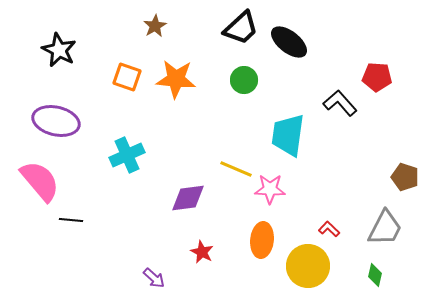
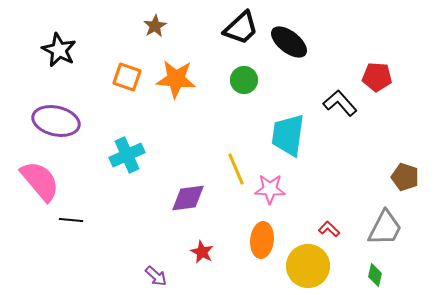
yellow line: rotated 44 degrees clockwise
purple arrow: moved 2 px right, 2 px up
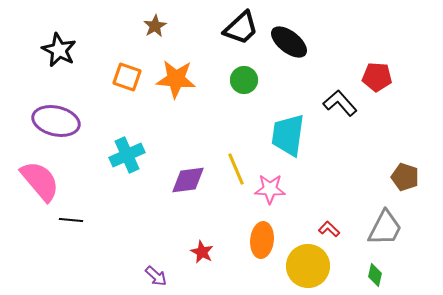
purple diamond: moved 18 px up
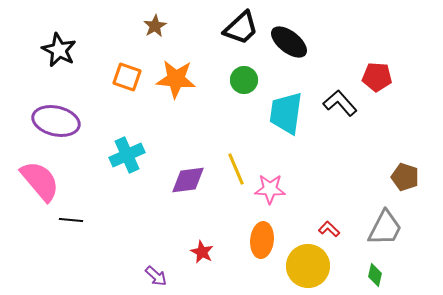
cyan trapezoid: moved 2 px left, 22 px up
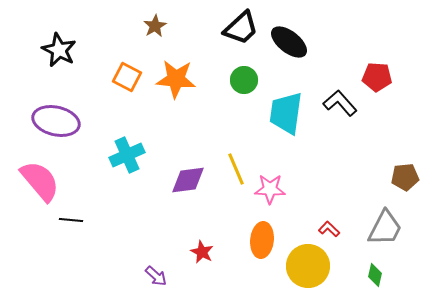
orange square: rotated 8 degrees clockwise
brown pentagon: rotated 24 degrees counterclockwise
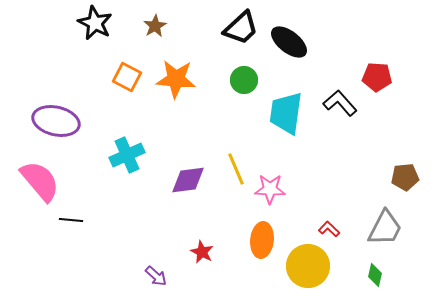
black star: moved 36 px right, 27 px up
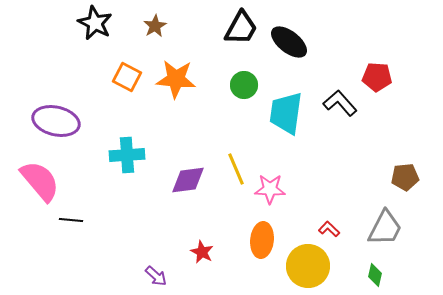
black trapezoid: rotated 18 degrees counterclockwise
green circle: moved 5 px down
cyan cross: rotated 20 degrees clockwise
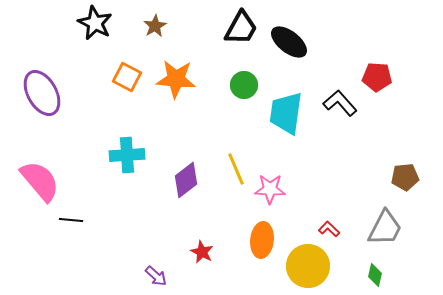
purple ellipse: moved 14 px left, 28 px up; rotated 48 degrees clockwise
purple diamond: moved 2 px left; rotated 30 degrees counterclockwise
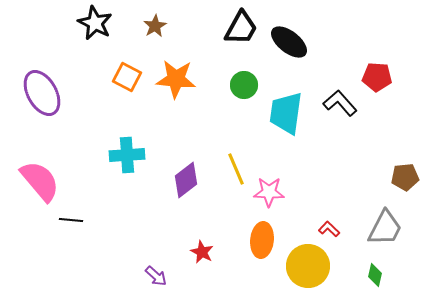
pink star: moved 1 px left, 3 px down
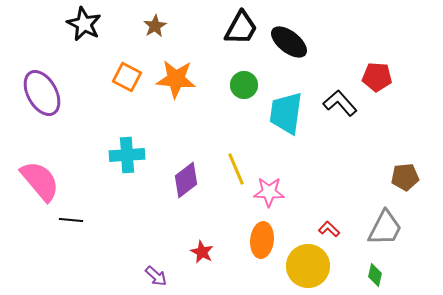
black star: moved 11 px left, 1 px down
